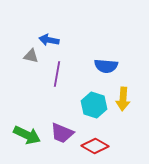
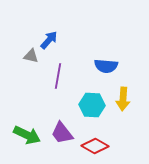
blue arrow: rotated 120 degrees clockwise
purple line: moved 1 px right, 2 px down
cyan hexagon: moved 2 px left; rotated 15 degrees counterclockwise
purple trapezoid: rotated 30 degrees clockwise
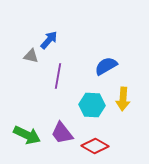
blue semicircle: rotated 145 degrees clockwise
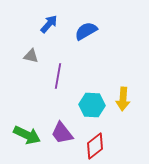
blue arrow: moved 16 px up
blue semicircle: moved 20 px left, 35 px up
red diamond: rotated 68 degrees counterclockwise
